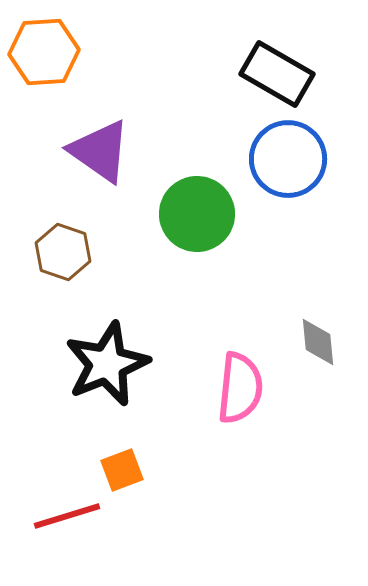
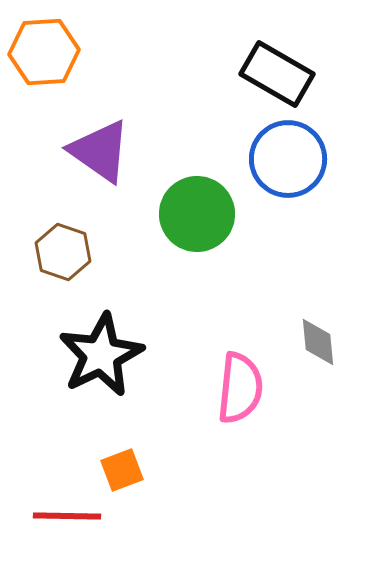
black star: moved 6 px left, 9 px up; rotated 4 degrees counterclockwise
red line: rotated 18 degrees clockwise
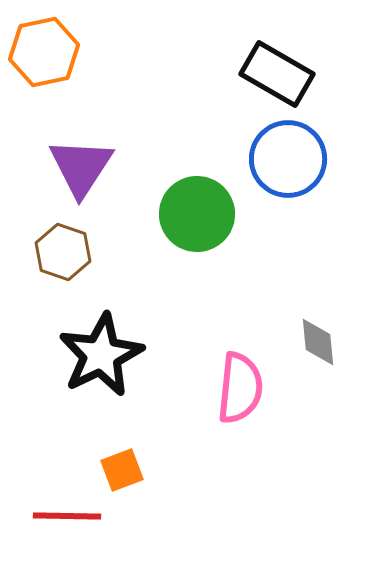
orange hexagon: rotated 8 degrees counterclockwise
purple triangle: moved 19 px left, 16 px down; rotated 28 degrees clockwise
